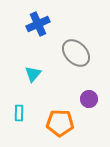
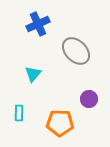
gray ellipse: moved 2 px up
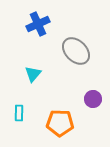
purple circle: moved 4 px right
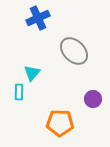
blue cross: moved 6 px up
gray ellipse: moved 2 px left
cyan triangle: moved 1 px left, 1 px up
cyan rectangle: moved 21 px up
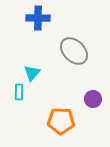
blue cross: rotated 25 degrees clockwise
orange pentagon: moved 1 px right, 2 px up
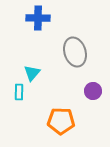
gray ellipse: moved 1 px right, 1 px down; rotated 28 degrees clockwise
purple circle: moved 8 px up
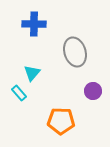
blue cross: moved 4 px left, 6 px down
cyan rectangle: moved 1 px down; rotated 42 degrees counterclockwise
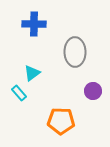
gray ellipse: rotated 16 degrees clockwise
cyan triangle: rotated 12 degrees clockwise
